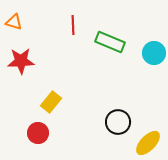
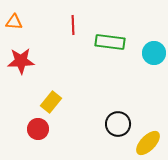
orange triangle: rotated 12 degrees counterclockwise
green rectangle: rotated 16 degrees counterclockwise
black circle: moved 2 px down
red circle: moved 4 px up
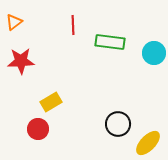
orange triangle: rotated 42 degrees counterclockwise
yellow rectangle: rotated 20 degrees clockwise
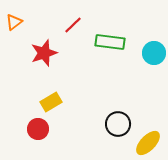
red line: rotated 48 degrees clockwise
red star: moved 23 px right, 8 px up; rotated 16 degrees counterclockwise
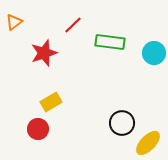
black circle: moved 4 px right, 1 px up
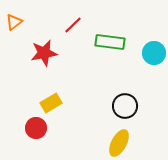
red star: rotated 8 degrees clockwise
yellow rectangle: moved 1 px down
black circle: moved 3 px right, 17 px up
red circle: moved 2 px left, 1 px up
yellow ellipse: moved 29 px left; rotated 16 degrees counterclockwise
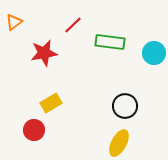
red circle: moved 2 px left, 2 px down
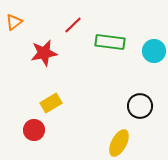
cyan circle: moved 2 px up
black circle: moved 15 px right
